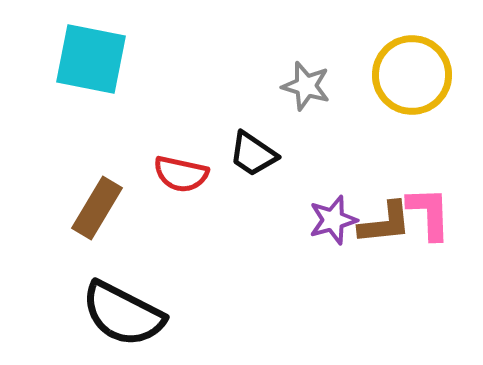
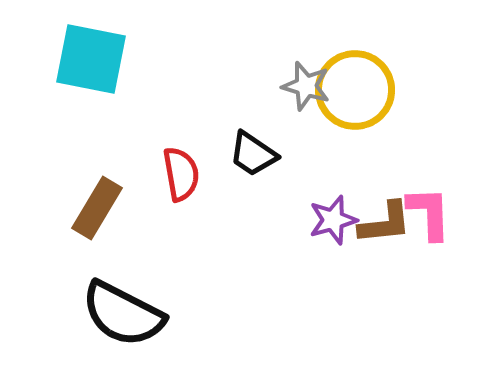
yellow circle: moved 57 px left, 15 px down
red semicircle: rotated 112 degrees counterclockwise
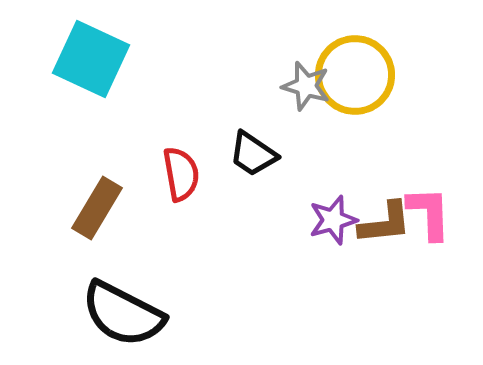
cyan square: rotated 14 degrees clockwise
yellow circle: moved 15 px up
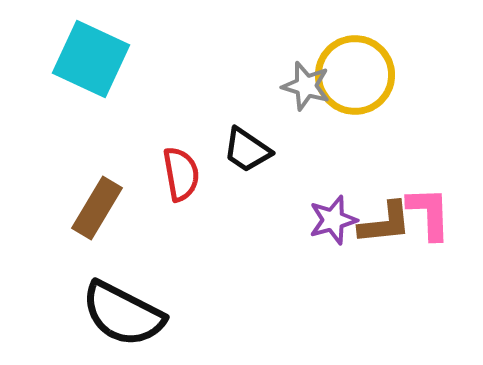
black trapezoid: moved 6 px left, 4 px up
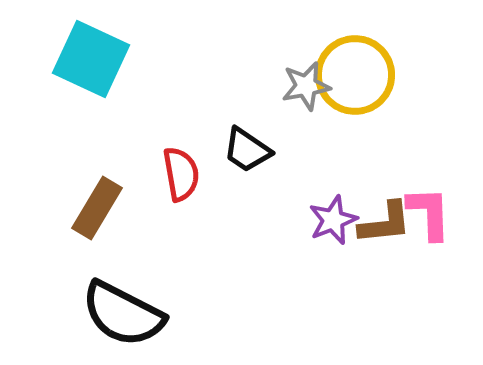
gray star: rotated 27 degrees counterclockwise
purple star: rotated 6 degrees counterclockwise
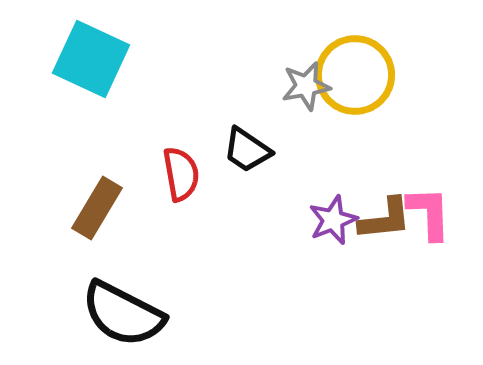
brown L-shape: moved 4 px up
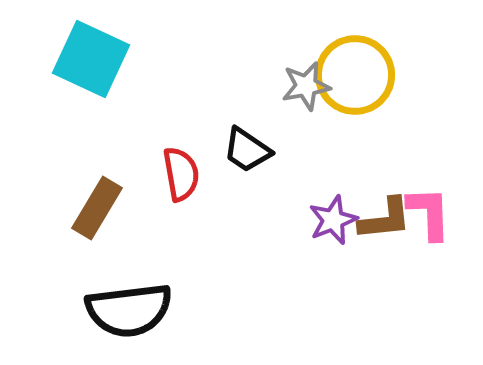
black semicircle: moved 6 px right, 4 px up; rotated 34 degrees counterclockwise
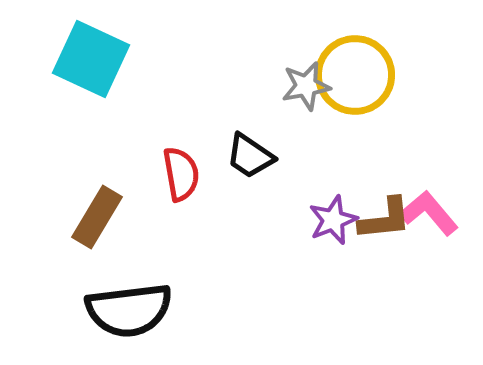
black trapezoid: moved 3 px right, 6 px down
brown rectangle: moved 9 px down
pink L-shape: rotated 38 degrees counterclockwise
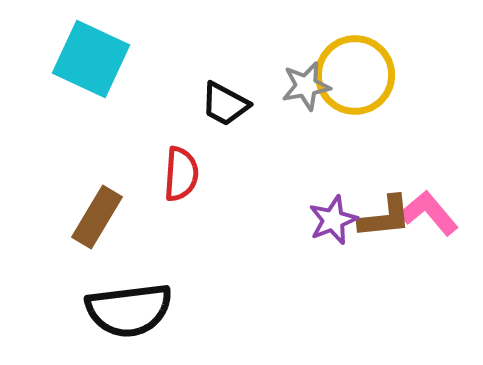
black trapezoid: moved 25 px left, 52 px up; rotated 6 degrees counterclockwise
red semicircle: rotated 14 degrees clockwise
brown L-shape: moved 2 px up
